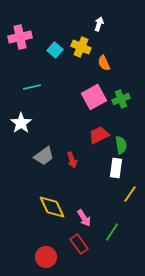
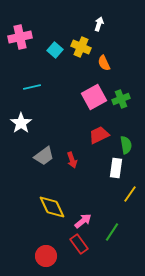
green semicircle: moved 5 px right
pink arrow: moved 1 px left, 3 px down; rotated 96 degrees counterclockwise
red circle: moved 1 px up
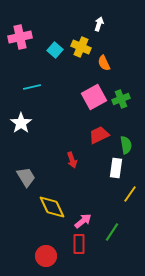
gray trapezoid: moved 18 px left, 21 px down; rotated 85 degrees counterclockwise
red rectangle: rotated 36 degrees clockwise
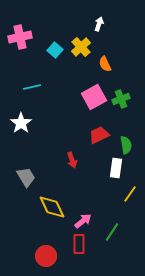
yellow cross: rotated 24 degrees clockwise
orange semicircle: moved 1 px right, 1 px down
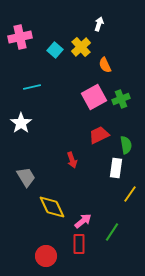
orange semicircle: moved 1 px down
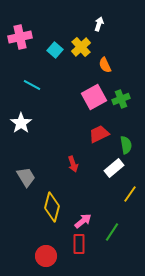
cyan line: moved 2 px up; rotated 42 degrees clockwise
red trapezoid: moved 1 px up
red arrow: moved 1 px right, 4 px down
white rectangle: moved 2 px left; rotated 42 degrees clockwise
yellow diamond: rotated 40 degrees clockwise
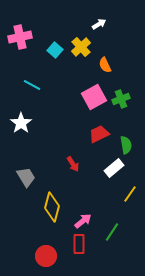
white arrow: rotated 40 degrees clockwise
red arrow: rotated 14 degrees counterclockwise
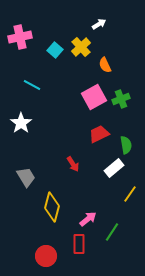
pink arrow: moved 5 px right, 2 px up
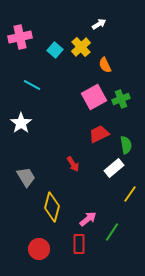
red circle: moved 7 px left, 7 px up
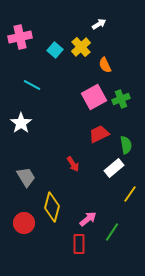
red circle: moved 15 px left, 26 px up
